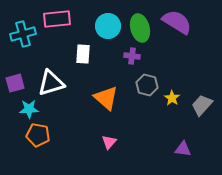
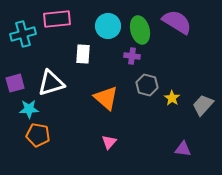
green ellipse: moved 2 px down
gray trapezoid: moved 1 px right
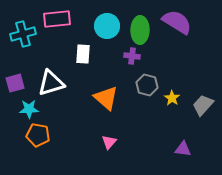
cyan circle: moved 1 px left
green ellipse: rotated 16 degrees clockwise
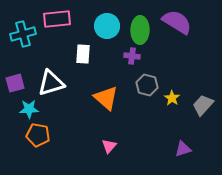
pink triangle: moved 4 px down
purple triangle: rotated 24 degrees counterclockwise
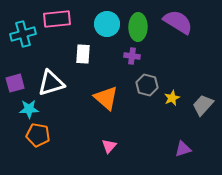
purple semicircle: moved 1 px right
cyan circle: moved 2 px up
green ellipse: moved 2 px left, 3 px up
yellow star: rotated 14 degrees clockwise
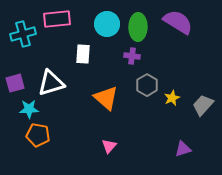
gray hexagon: rotated 15 degrees clockwise
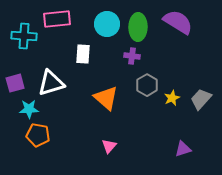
cyan cross: moved 1 px right, 2 px down; rotated 20 degrees clockwise
gray trapezoid: moved 2 px left, 6 px up
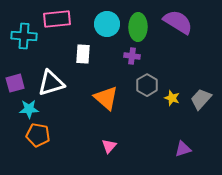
yellow star: rotated 28 degrees counterclockwise
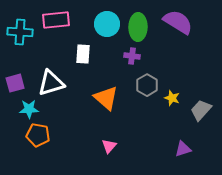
pink rectangle: moved 1 px left, 1 px down
cyan cross: moved 4 px left, 4 px up
gray trapezoid: moved 11 px down
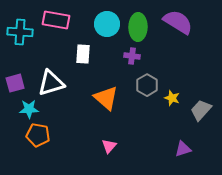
pink rectangle: rotated 16 degrees clockwise
